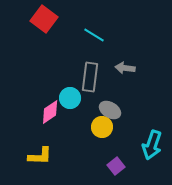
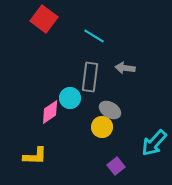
cyan line: moved 1 px down
cyan arrow: moved 2 px right, 2 px up; rotated 24 degrees clockwise
yellow L-shape: moved 5 px left
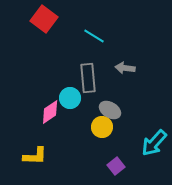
gray rectangle: moved 2 px left, 1 px down; rotated 12 degrees counterclockwise
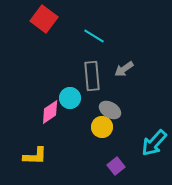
gray arrow: moved 1 px left, 1 px down; rotated 42 degrees counterclockwise
gray rectangle: moved 4 px right, 2 px up
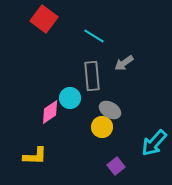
gray arrow: moved 6 px up
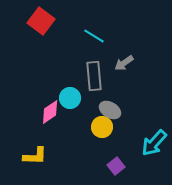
red square: moved 3 px left, 2 px down
gray rectangle: moved 2 px right
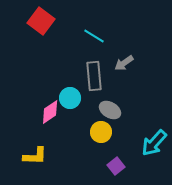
yellow circle: moved 1 px left, 5 px down
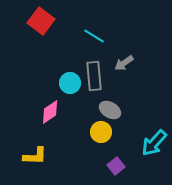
cyan circle: moved 15 px up
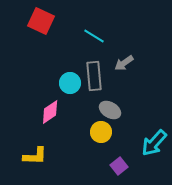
red square: rotated 12 degrees counterclockwise
purple square: moved 3 px right
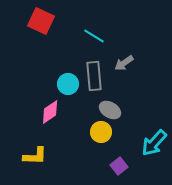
cyan circle: moved 2 px left, 1 px down
